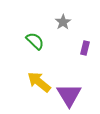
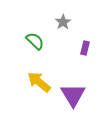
purple triangle: moved 4 px right
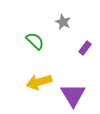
gray star: rotated 14 degrees counterclockwise
purple rectangle: rotated 24 degrees clockwise
yellow arrow: rotated 55 degrees counterclockwise
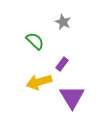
purple rectangle: moved 23 px left, 16 px down
purple triangle: moved 1 px left, 2 px down
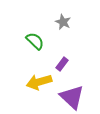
purple triangle: rotated 16 degrees counterclockwise
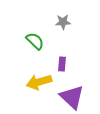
gray star: rotated 28 degrees counterclockwise
purple rectangle: rotated 32 degrees counterclockwise
